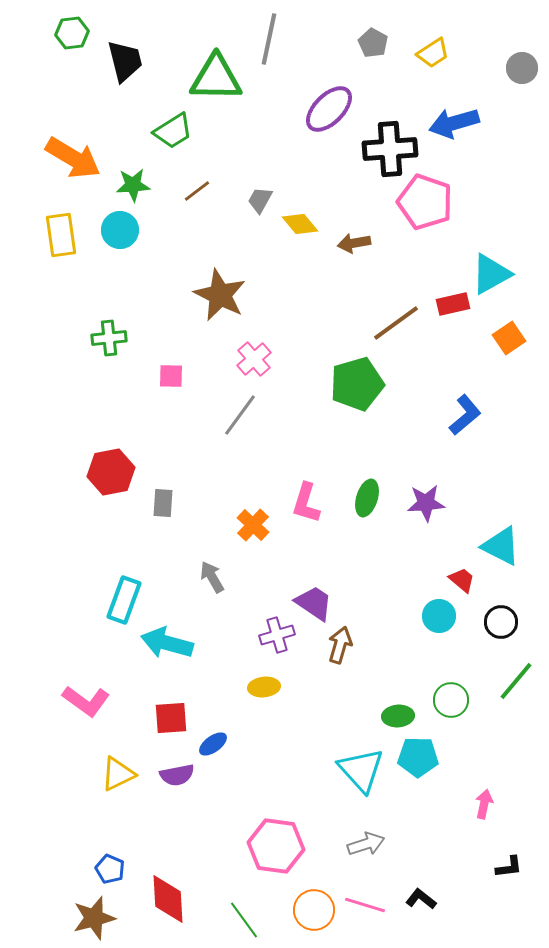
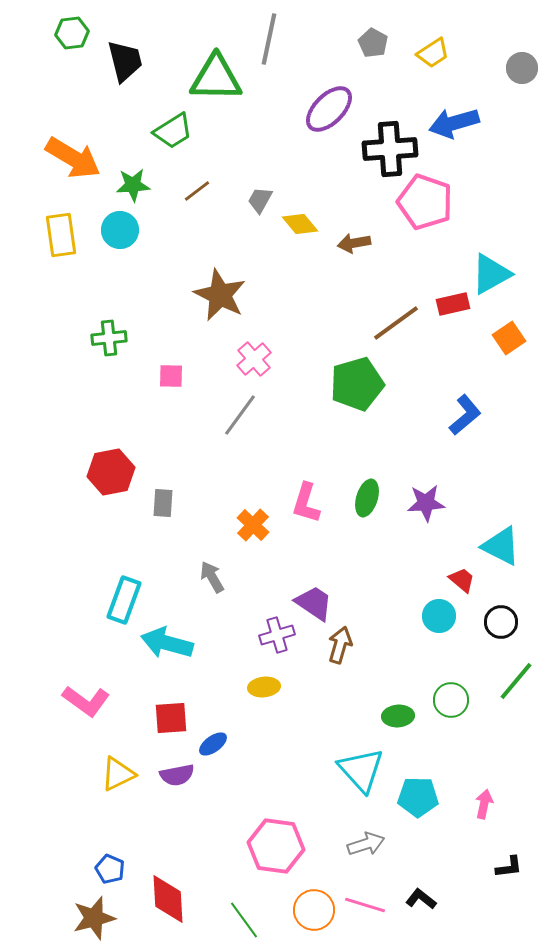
cyan pentagon at (418, 757): moved 40 px down
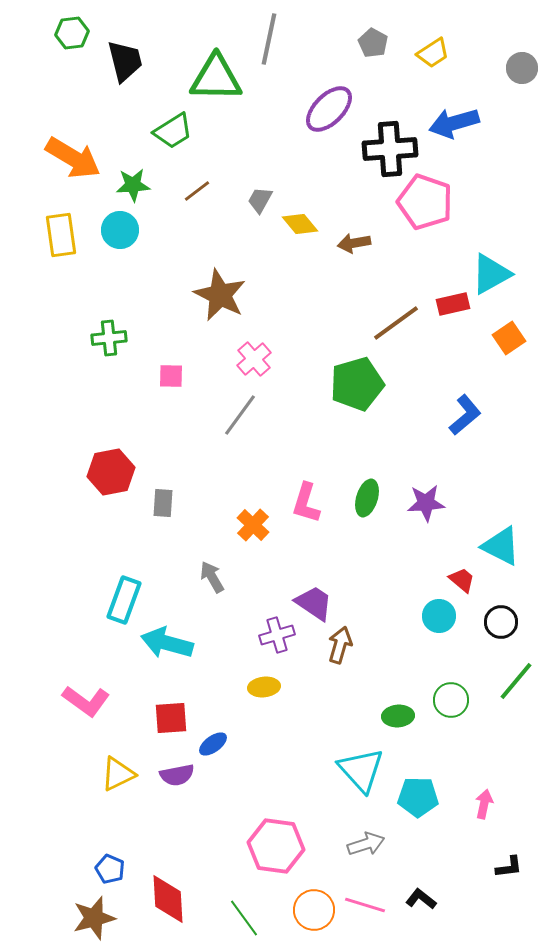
green line at (244, 920): moved 2 px up
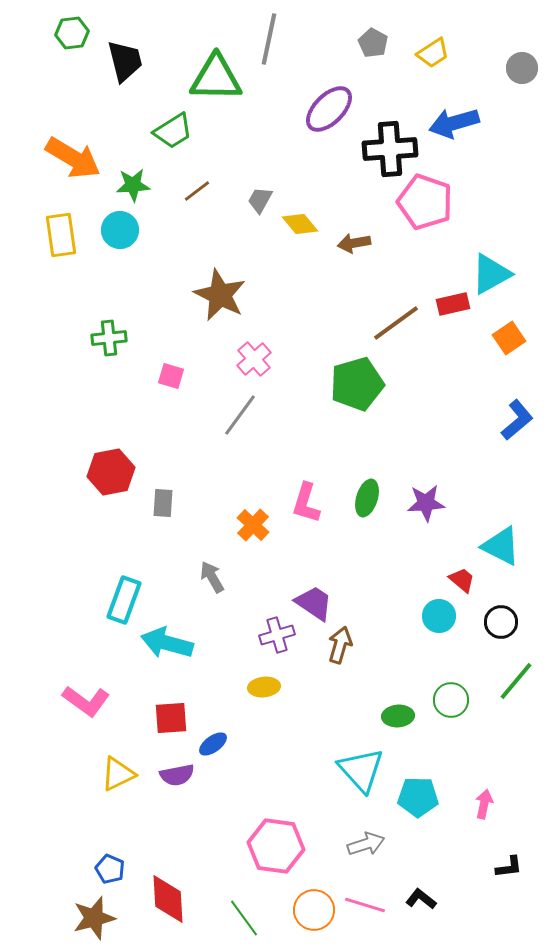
pink square at (171, 376): rotated 16 degrees clockwise
blue L-shape at (465, 415): moved 52 px right, 5 px down
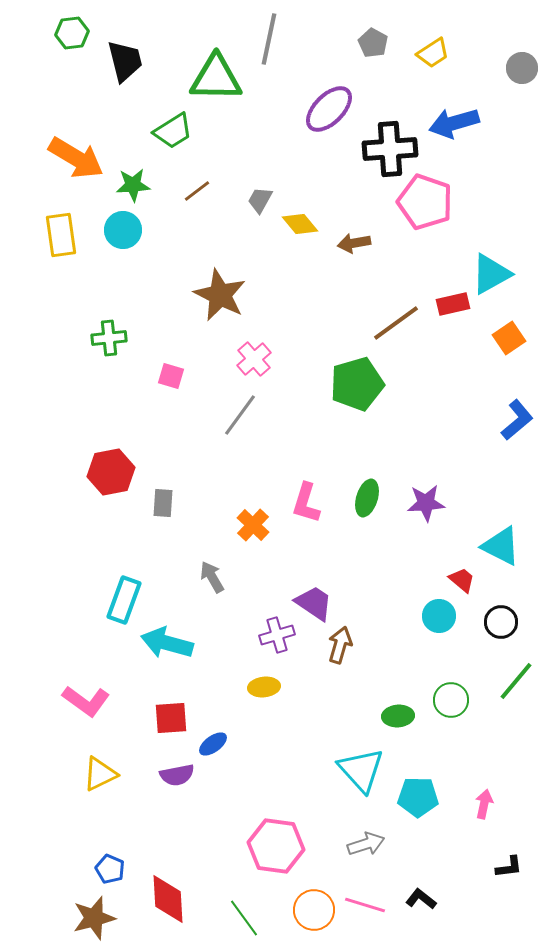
orange arrow at (73, 158): moved 3 px right
cyan circle at (120, 230): moved 3 px right
yellow triangle at (118, 774): moved 18 px left
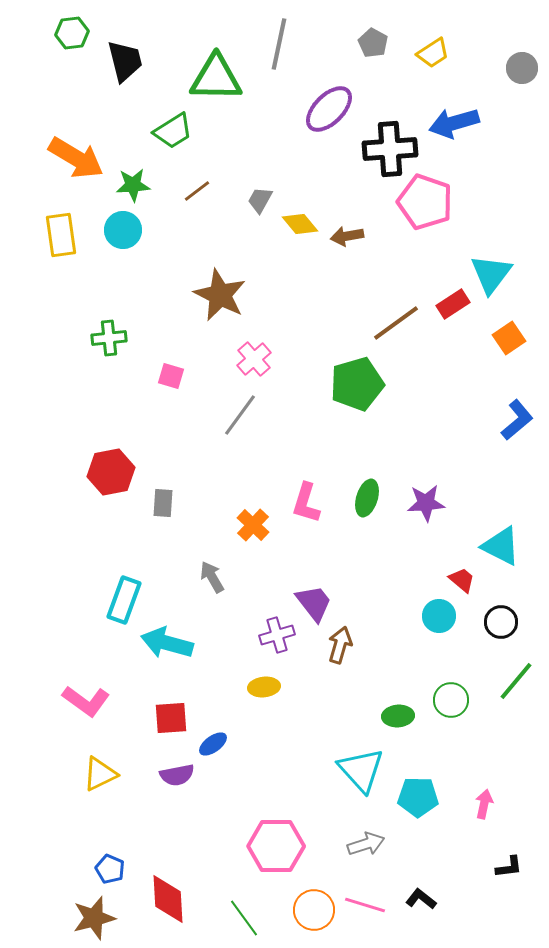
gray line at (269, 39): moved 10 px right, 5 px down
brown arrow at (354, 243): moved 7 px left, 7 px up
cyan triangle at (491, 274): rotated 24 degrees counterclockwise
red rectangle at (453, 304): rotated 20 degrees counterclockwise
purple trapezoid at (314, 603): rotated 18 degrees clockwise
pink hexagon at (276, 846): rotated 8 degrees counterclockwise
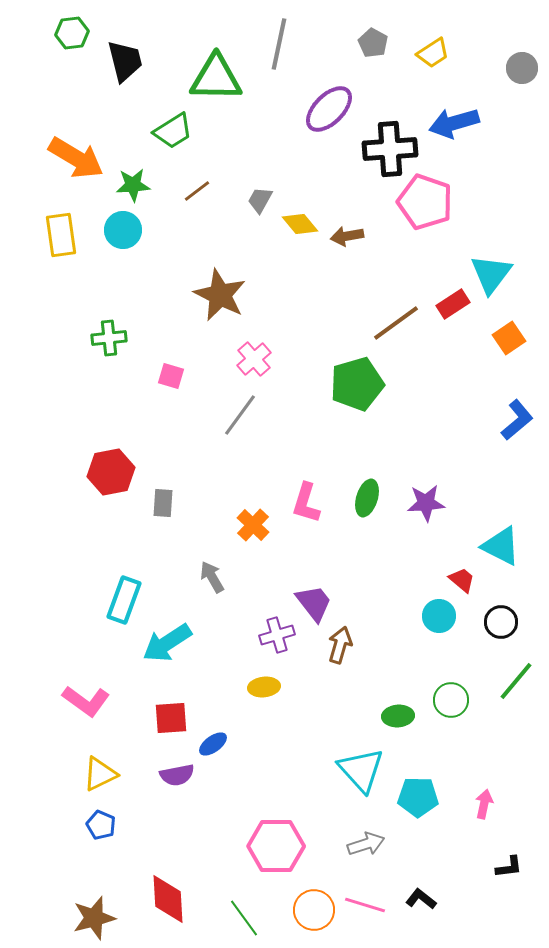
cyan arrow at (167, 643): rotated 48 degrees counterclockwise
blue pentagon at (110, 869): moved 9 px left, 44 px up
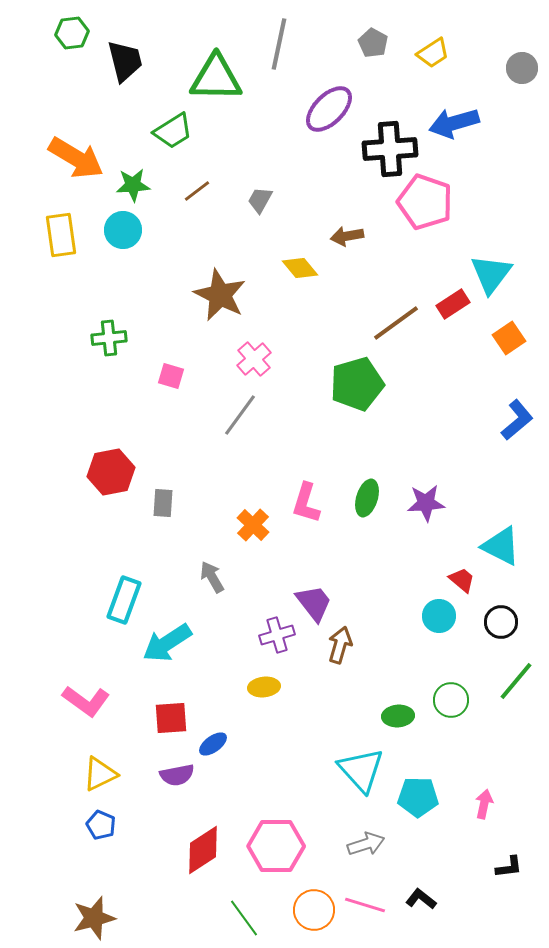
yellow diamond at (300, 224): moved 44 px down
red diamond at (168, 899): moved 35 px right, 49 px up; rotated 60 degrees clockwise
